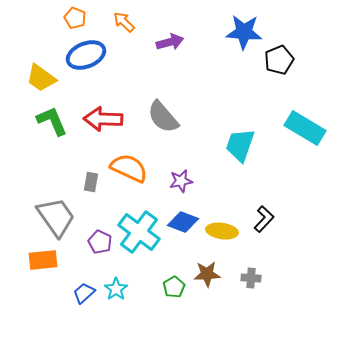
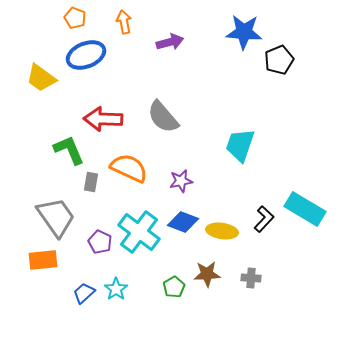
orange arrow: rotated 35 degrees clockwise
green L-shape: moved 17 px right, 29 px down
cyan rectangle: moved 81 px down
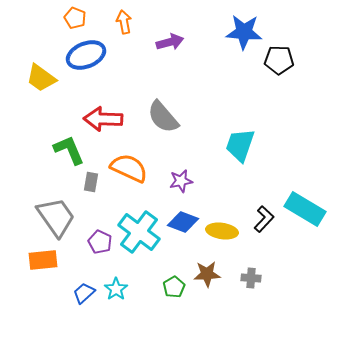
black pentagon: rotated 24 degrees clockwise
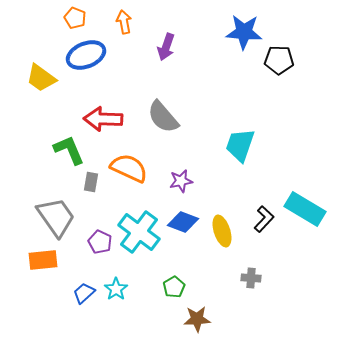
purple arrow: moved 4 px left, 5 px down; rotated 124 degrees clockwise
yellow ellipse: rotated 64 degrees clockwise
brown star: moved 10 px left, 45 px down
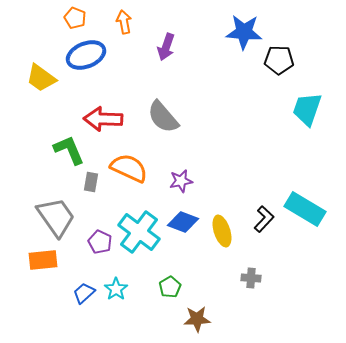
cyan trapezoid: moved 67 px right, 36 px up
green pentagon: moved 4 px left
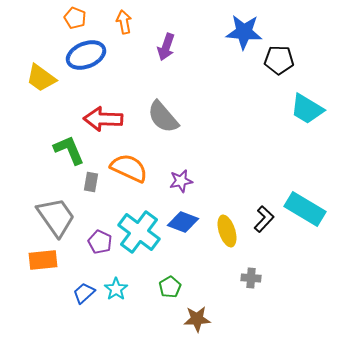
cyan trapezoid: rotated 78 degrees counterclockwise
yellow ellipse: moved 5 px right
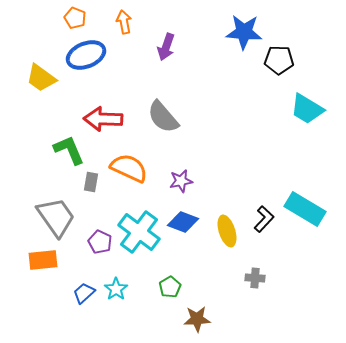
gray cross: moved 4 px right
